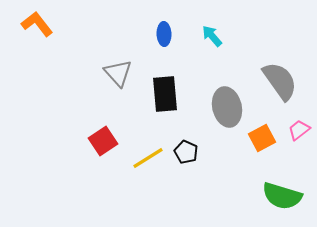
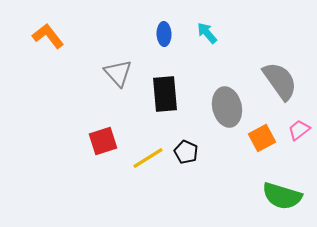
orange L-shape: moved 11 px right, 12 px down
cyan arrow: moved 5 px left, 3 px up
red square: rotated 16 degrees clockwise
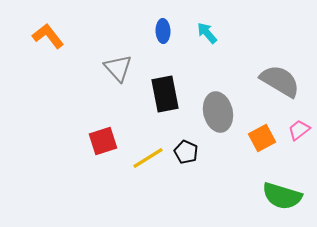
blue ellipse: moved 1 px left, 3 px up
gray triangle: moved 5 px up
gray semicircle: rotated 24 degrees counterclockwise
black rectangle: rotated 6 degrees counterclockwise
gray ellipse: moved 9 px left, 5 px down
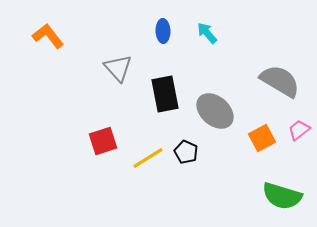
gray ellipse: moved 3 px left, 1 px up; rotated 36 degrees counterclockwise
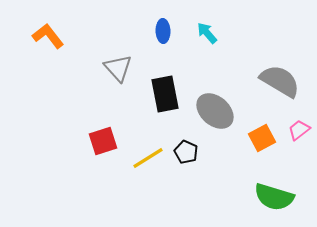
green semicircle: moved 8 px left, 1 px down
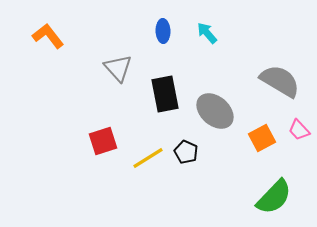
pink trapezoid: rotated 95 degrees counterclockwise
green semicircle: rotated 63 degrees counterclockwise
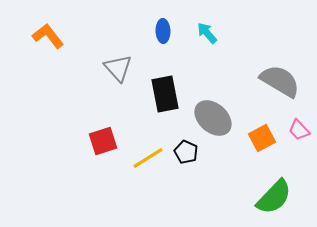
gray ellipse: moved 2 px left, 7 px down
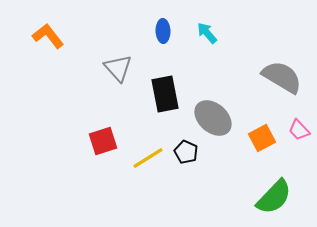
gray semicircle: moved 2 px right, 4 px up
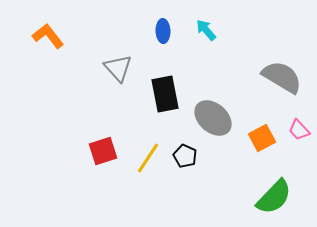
cyan arrow: moved 1 px left, 3 px up
red square: moved 10 px down
black pentagon: moved 1 px left, 4 px down
yellow line: rotated 24 degrees counterclockwise
